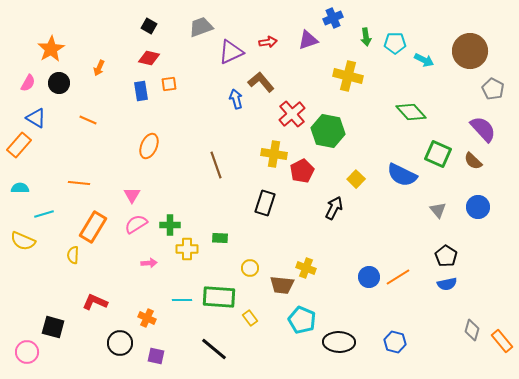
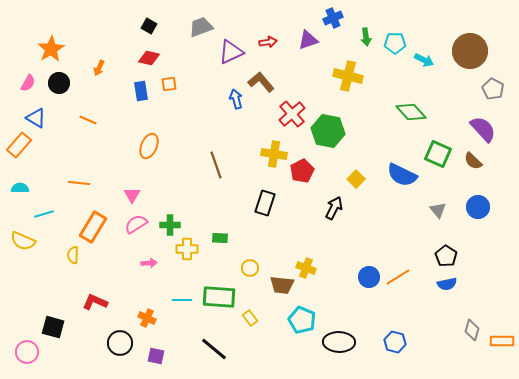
orange rectangle at (502, 341): rotated 50 degrees counterclockwise
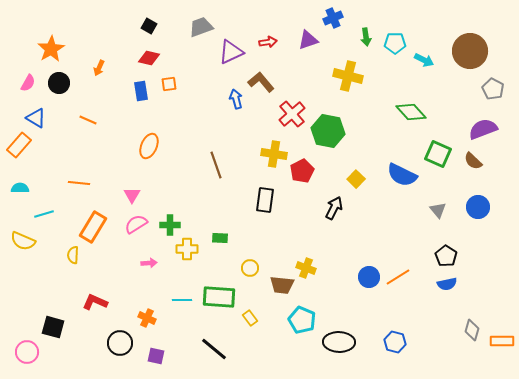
purple semicircle at (483, 129): rotated 68 degrees counterclockwise
black rectangle at (265, 203): moved 3 px up; rotated 10 degrees counterclockwise
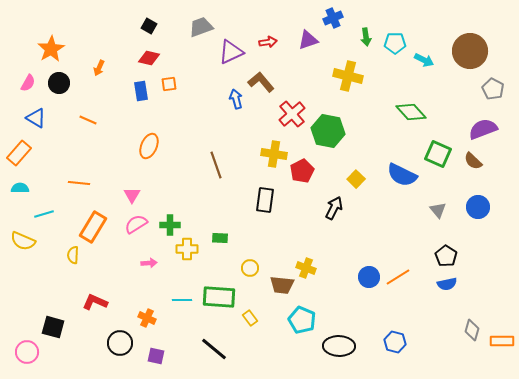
orange rectangle at (19, 145): moved 8 px down
black ellipse at (339, 342): moved 4 px down
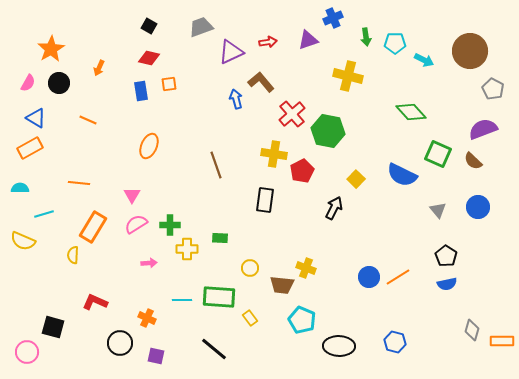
orange rectangle at (19, 153): moved 11 px right, 5 px up; rotated 20 degrees clockwise
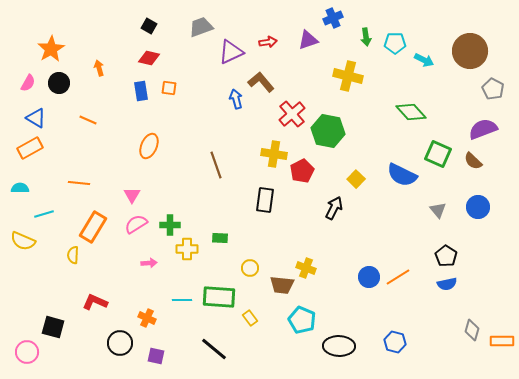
orange arrow at (99, 68): rotated 140 degrees clockwise
orange square at (169, 84): moved 4 px down; rotated 14 degrees clockwise
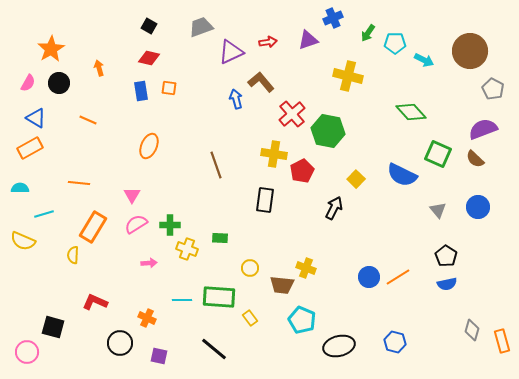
green arrow at (366, 37): moved 2 px right, 4 px up; rotated 42 degrees clockwise
brown semicircle at (473, 161): moved 2 px right, 2 px up
yellow cross at (187, 249): rotated 20 degrees clockwise
orange rectangle at (502, 341): rotated 75 degrees clockwise
black ellipse at (339, 346): rotated 16 degrees counterclockwise
purple square at (156, 356): moved 3 px right
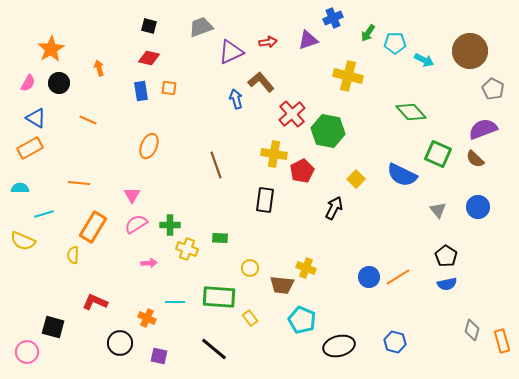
black square at (149, 26): rotated 14 degrees counterclockwise
cyan line at (182, 300): moved 7 px left, 2 px down
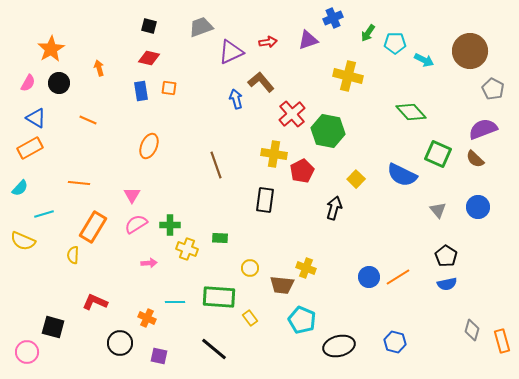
cyan semicircle at (20, 188): rotated 132 degrees clockwise
black arrow at (334, 208): rotated 10 degrees counterclockwise
